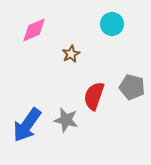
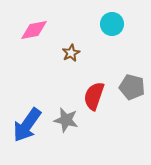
pink diamond: rotated 12 degrees clockwise
brown star: moved 1 px up
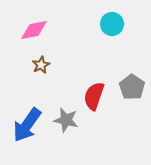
brown star: moved 30 px left, 12 px down
gray pentagon: rotated 20 degrees clockwise
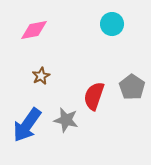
brown star: moved 11 px down
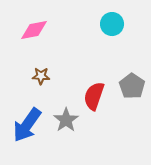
brown star: rotated 30 degrees clockwise
gray pentagon: moved 1 px up
gray star: rotated 25 degrees clockwise
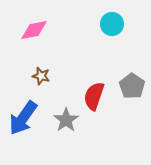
brown star: rotated 12 degrees clockwise
blue arrow: moved 4 px left, 7 px up
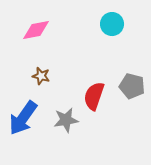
pink diamond: moved 2 px right
gray pentagon: rotated 20 degrees counterclockwise
gray star: rotated 25 degrees clockwise
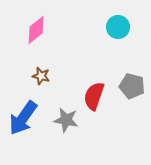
cyan circle: moved 6 px right, 3 px down
pink diamond: rotated 28 degrees counterclockwise
gray star: rotated 20 degrees clockwise
